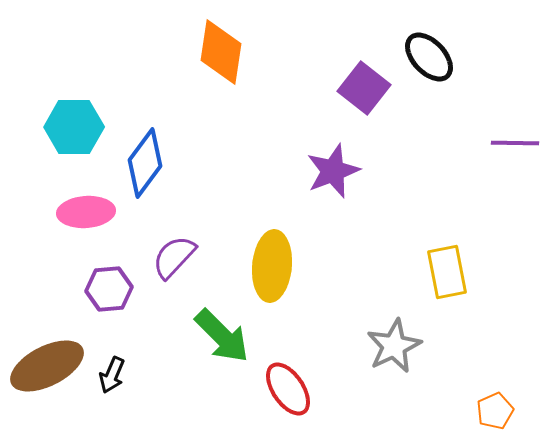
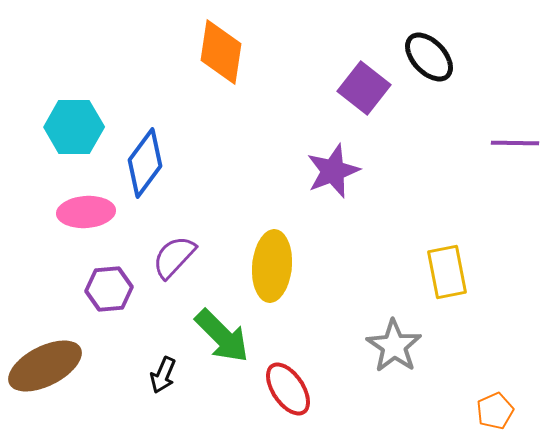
gray star: rotated 12 degrees counterclockwise
brown ellipse: moved 2 px left
black arrow: moved 51 px right
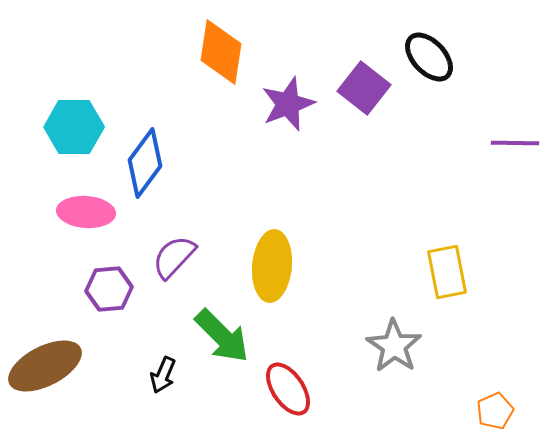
purple star: moved 45 px left, 67 px up
pink ellipse: rotated 8 degrees clockwise
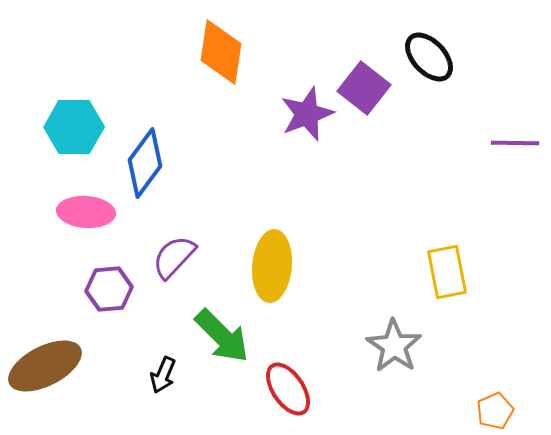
purple star: moved 19 px right, 10 px down
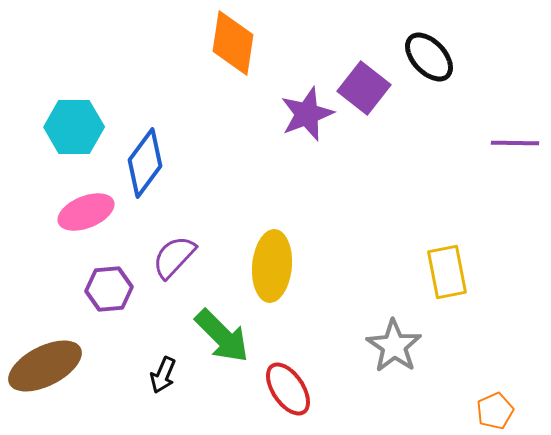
orange diamond: moved 12 px right, 9 px up
pink ellipse: rotated 26 degrees counterclockwise
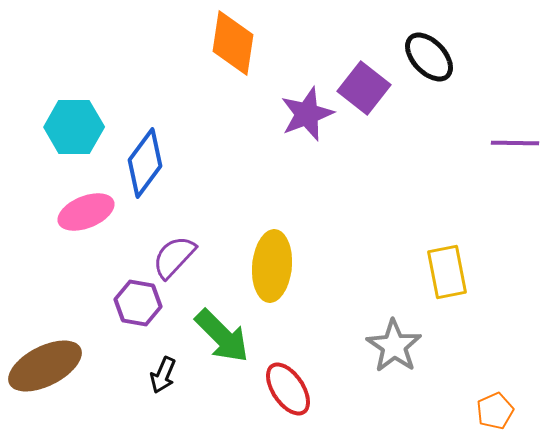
purple hexagon: moved 29 px right, 14 px down; rotated 15 degrees clockwise
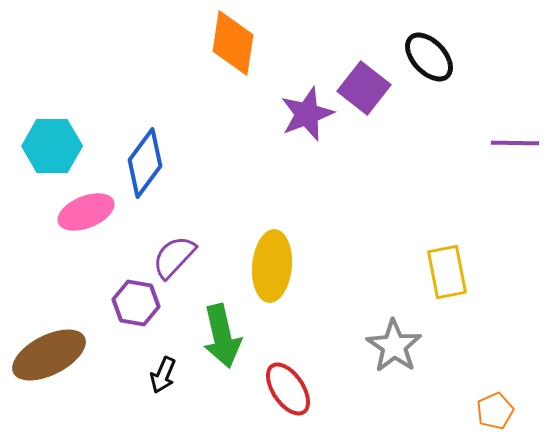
cyan hexagon: moved 22 px left, 19 px down
purple hexagon: moved 2 px left
green arrow: rotated 32 degrees clockwise
brown ellipse: moved 4 px right, 11 px up
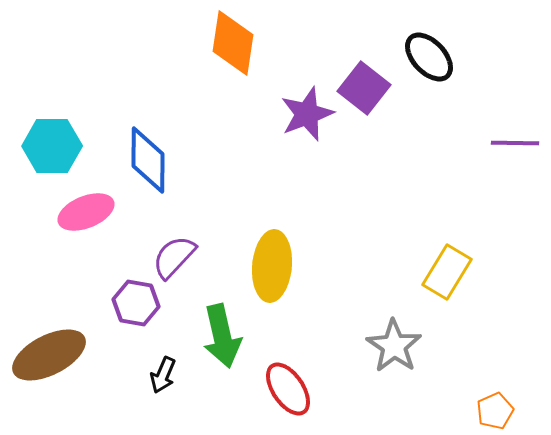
blue diamond: moved 3 px right, 3 px up; rotated 36 degrees counterclockwise
yellow rectangle: rotated 42 degrees clockwise
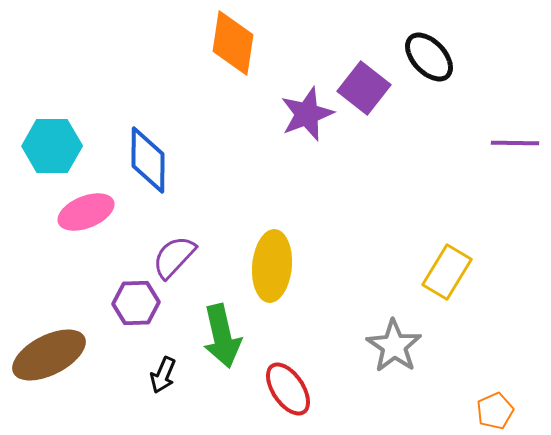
purple hexagon: rotated 12 degrees counterclockwise
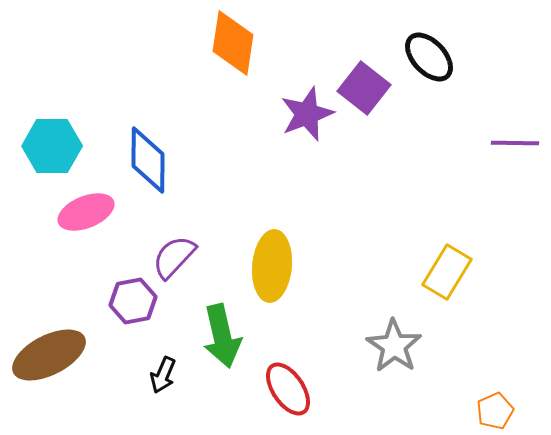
purple hexagon: moved 3 px left, 2 px up; rotated 9 degrees counterclockwise
